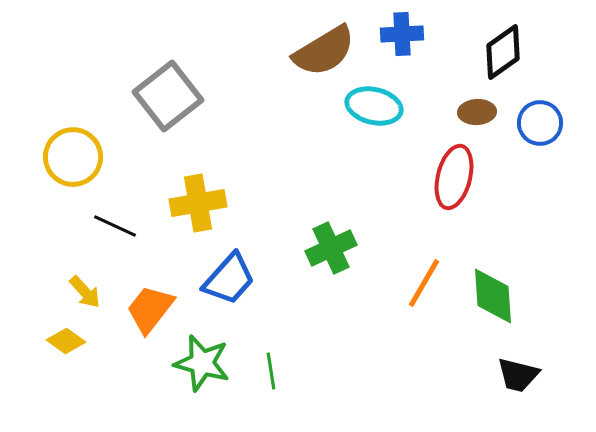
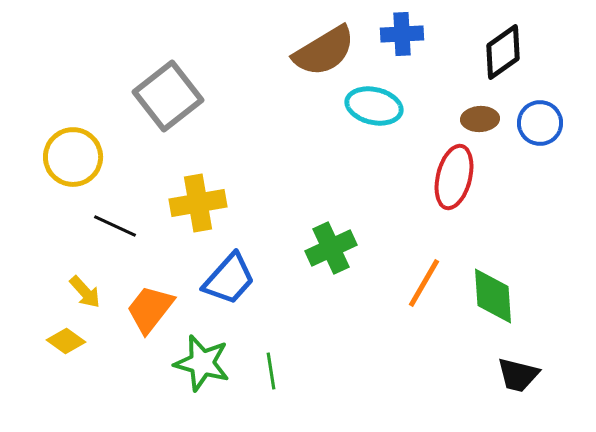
brown ellipse: moved 3 px right, 7 px down
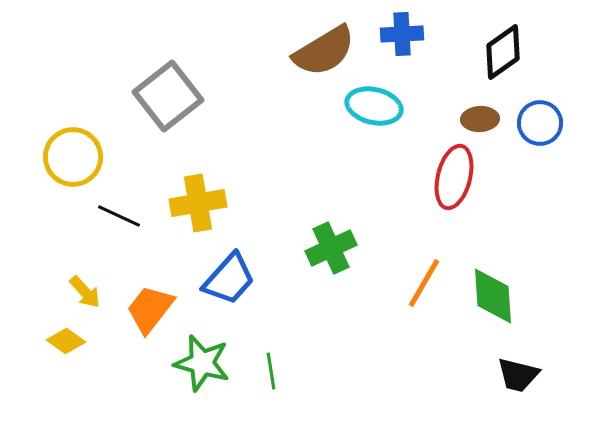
black line: moved 4 px right, 10 px up
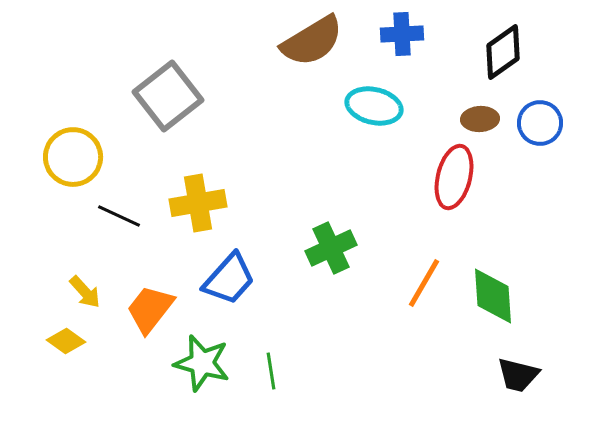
brown semicircle: moved 12 px left, 10 px up
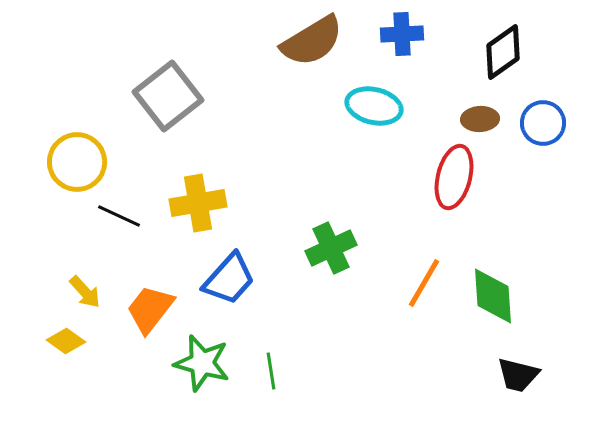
blue circle: moved 3 px right
yellow circle: moved 4 px right, 5 px down
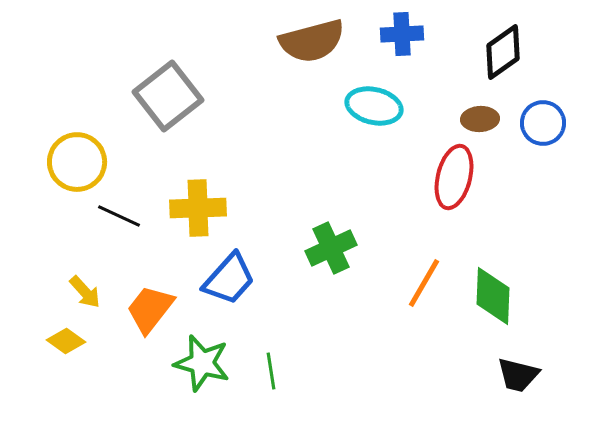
brown semicircle: rotated 16 degrees clockwise
yellow cross: moved 5 px down; rotated 8 degrees clockwise
green diamond: rotated 6 degrees clockwise
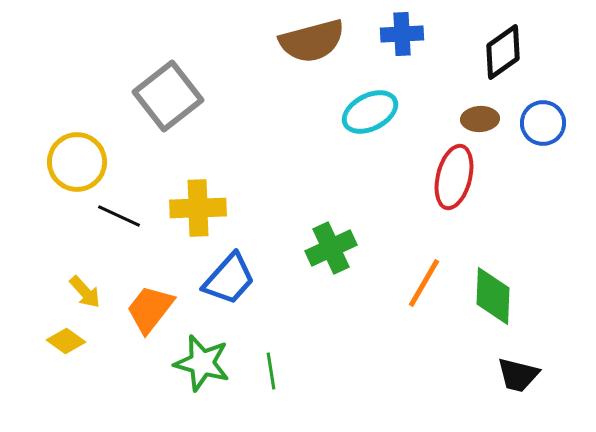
cyan ellipse: moved 4 px left, 6 px down; rotated 40 degrees counterclockwise
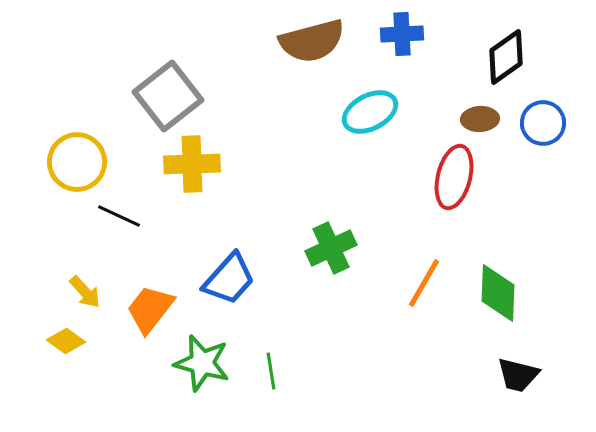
black diamond: moved 3 px right, 5 px down
yellow cross: moved 6 px left, 44 px up
green diamond: moved 5 px right, 3 px up
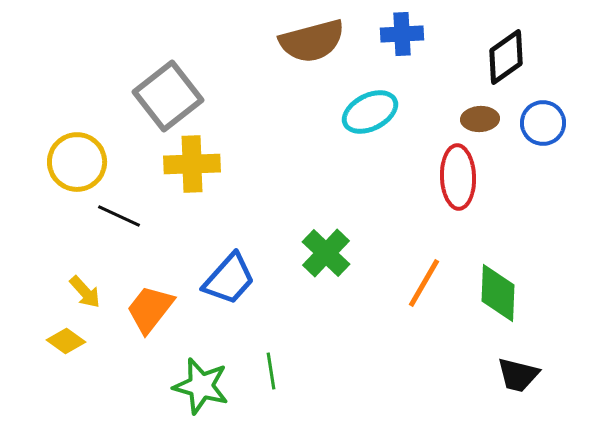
red ellipse: moved 4 px right; rotated 16 degrees counterclockwise
green cross: moved 5 px left, 5 px down; rotated 21 degrees counterclockwise
green star: moved 1 px left, 23 px down
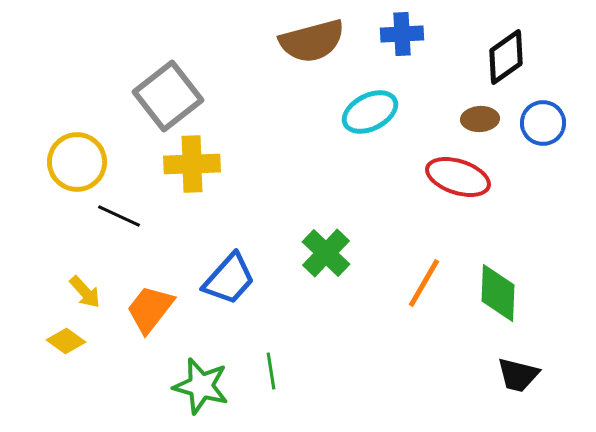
red ellipse: rotated 70 degrees counterclockwise
